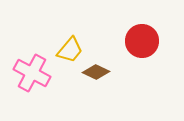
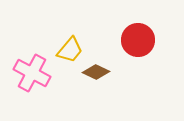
red circle: moved 4 px left, 1 px up
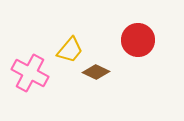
pink cross: moved 2 px left
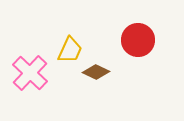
yellow trapezoid: rotated 16 degrees counterclockwise
pink cross: rotated 15 degrees clockwise
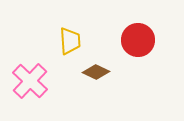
yellow trapezoid: moved 9 px up; rotated 28 degrees counterclockwise
pink cross: moved 8 px down
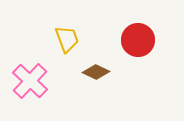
yellow trapezoid: moved 3 px left, 2 px up; rotated 16 degrees counterclockwise
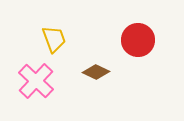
yellow trapezoid: moved 13 px left
pink cross: moved 6 px right
